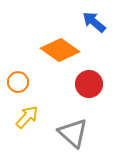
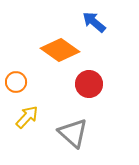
orange circle: moved 2 px left
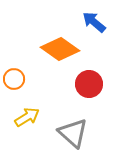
orange diamond: moved 1 px up
orange circle: moved 2 px left, 3 px up
yellow arrow: rotated 15 degrees clockwise
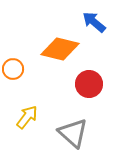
orange diamond: rotated 21 degrees counterclockwise
orange circle: moved 1 px left, 10 px up
yellow arrow: rotated 20 degrees counterclockwise
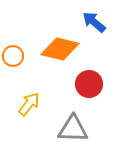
orange circle: moved 13 px up
yellow arrow: moved 2 px right, 13 px up
gray triangle: moved 4 px up; rotated 40 degrees counterclockwise
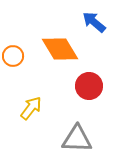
orange diamond: rotated 45 degrees clockwise
red circle: moved 2 px down
yellow arrow: moved 2 px right, 4 px down
gray triangle: moved 4 px right, 10 px down
